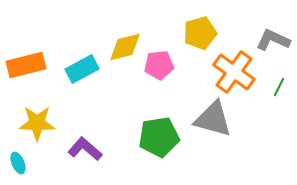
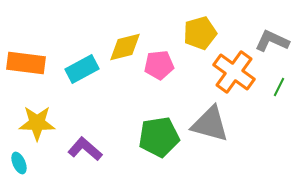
gray L-shape: moved 1 px left, 1 px down
orange rectangle: moved 2 px up; rotated 21 degrees clockwise
gray triangle: moved 3 px left, 5 px down
cyan ellipse: moved 1 px right
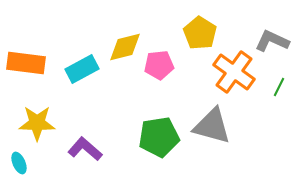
yellow pentagon: rotated 24 degrees counterclockwise
gray triangle: moved 2 px right, 2 px down
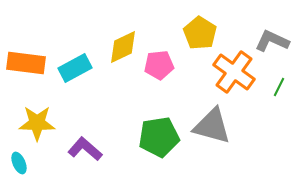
yellow diamond: moved 2 px left; rotated 12 degrees counterclockwise
cyan rectangle: moved 7 px left, 1 px up
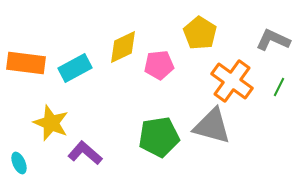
gray L-shape: moved 1 px right, 1 px up
orange cross: moved 2 px left, 9 px down
yellow star: moved 14 px right; rotated 21 degrees clockwise
purple L-shape: moved 4 px down
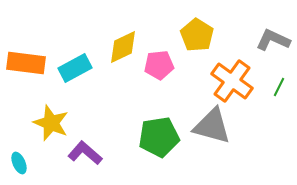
yellow pentagon: moved 3 px left, 2 px down
